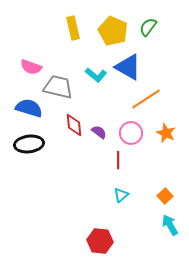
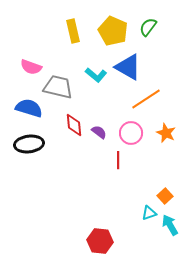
yellow rectangle: moved 3 px down
cyan triangle: moved 28 px right, 18 px down; rotated 21 degrees clockwise
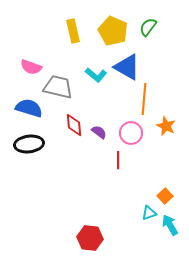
blue triangle: moved 1 px left
orange line: moved 2 px left; rotated 52 degrees counterclockwise
orange star: moved 7 px up
red hexagon: moved 10 px left, 3 px up
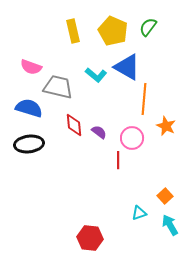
pink circle: moved 1 px right, 5 px down
cyan triangle: moved 10 px left
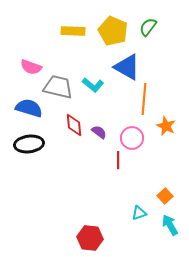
yellow rectangle: rotated 75 degrees counterclockwise
cyan L-shape: moved 3 px left, 10 px down
